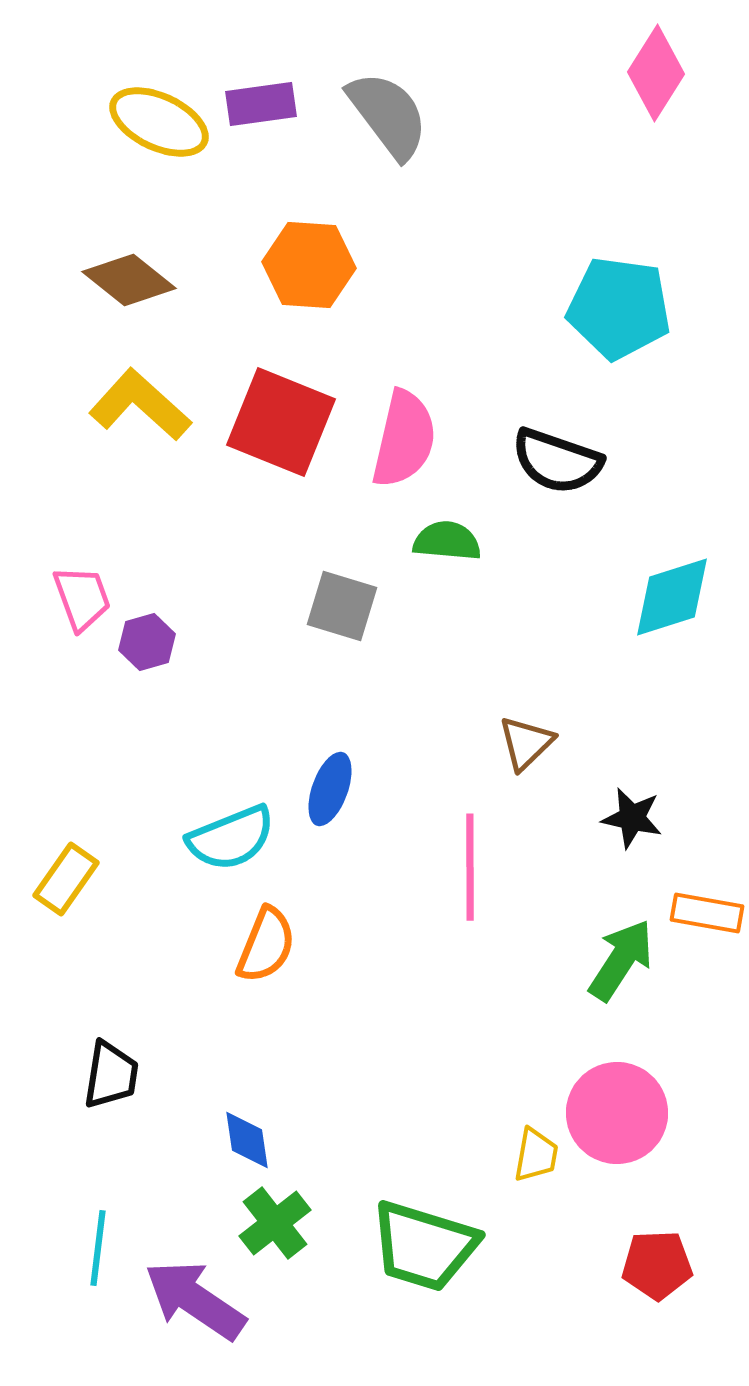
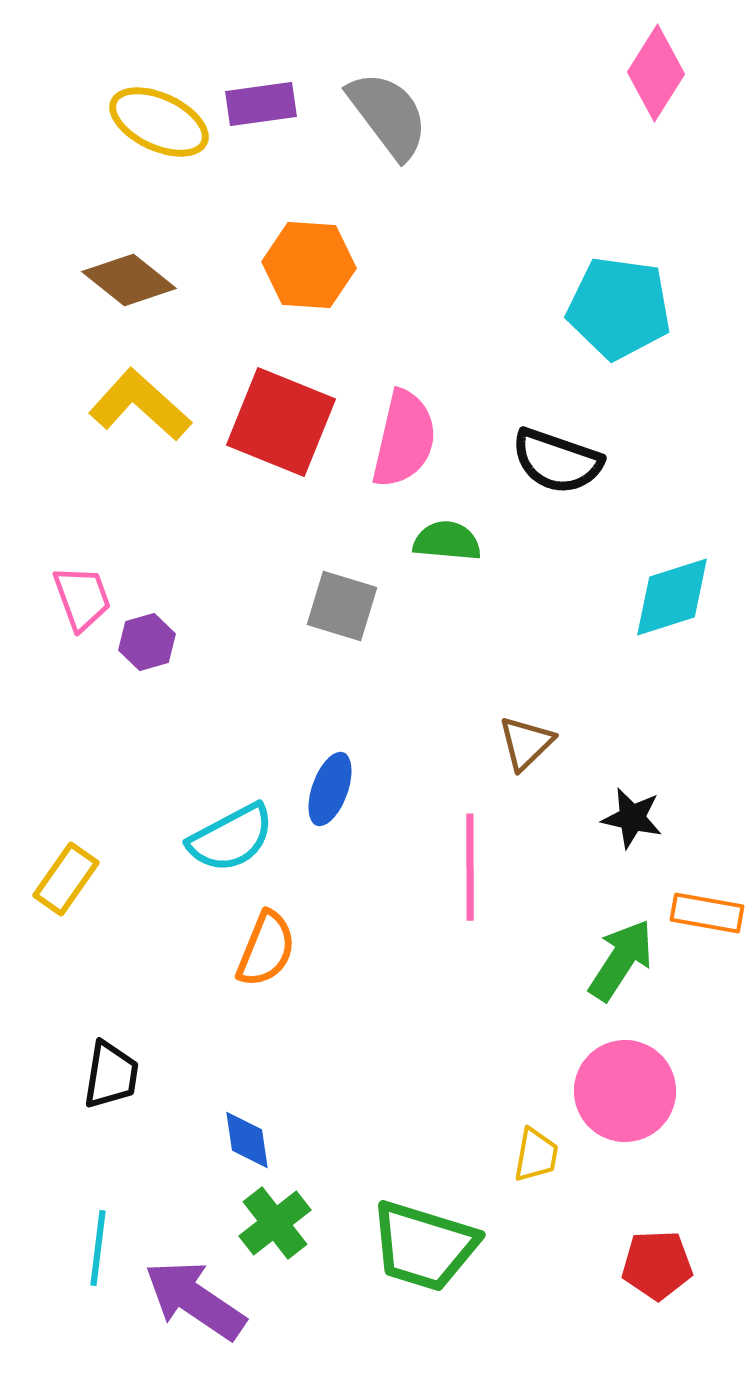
cyan semicircle: rotated 6 degrees counterclockwise
orange semicircle: moved 4 px down
pink circle: moved 8 px right, 22 px up
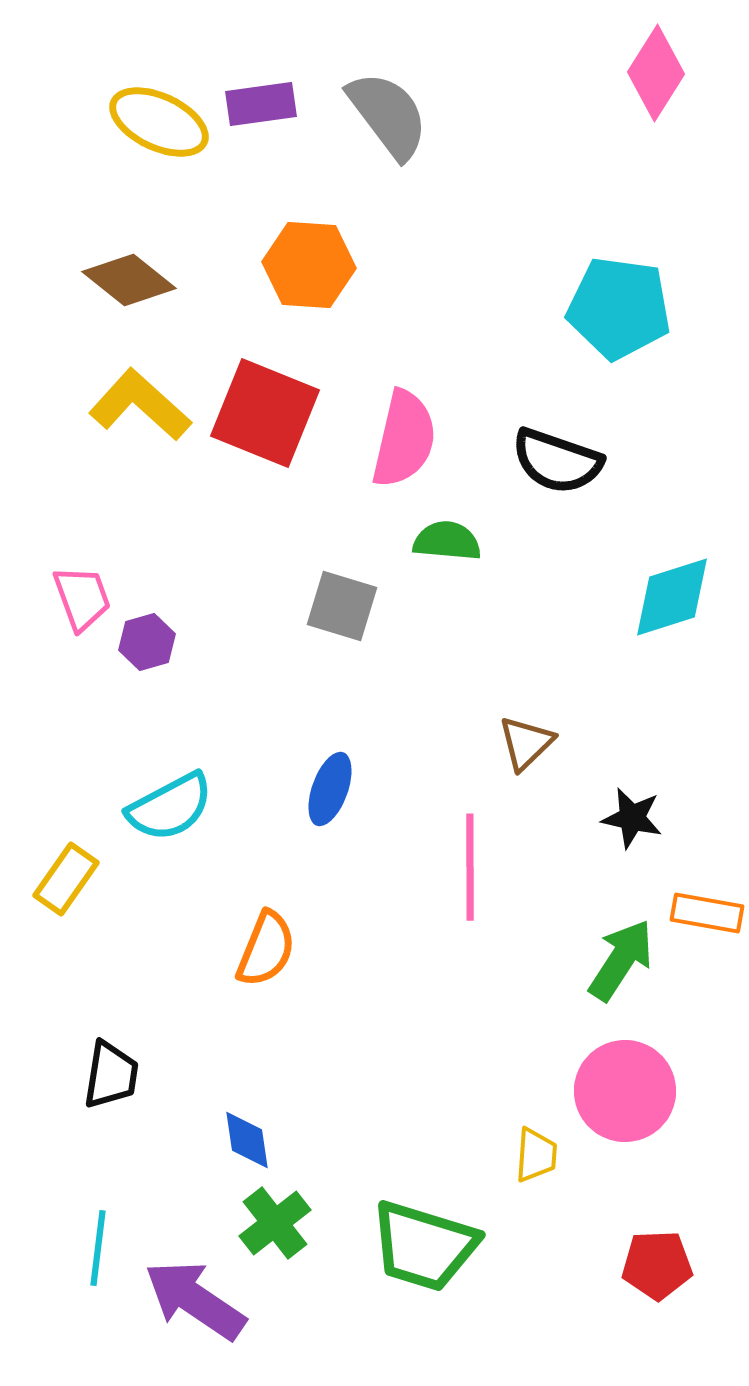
red square: moved 16 px left, 9 px up
cyan semicircle: moved 61 px left, 31 px up
yellow trapezoid: rotated 6 degrees counterclockwise
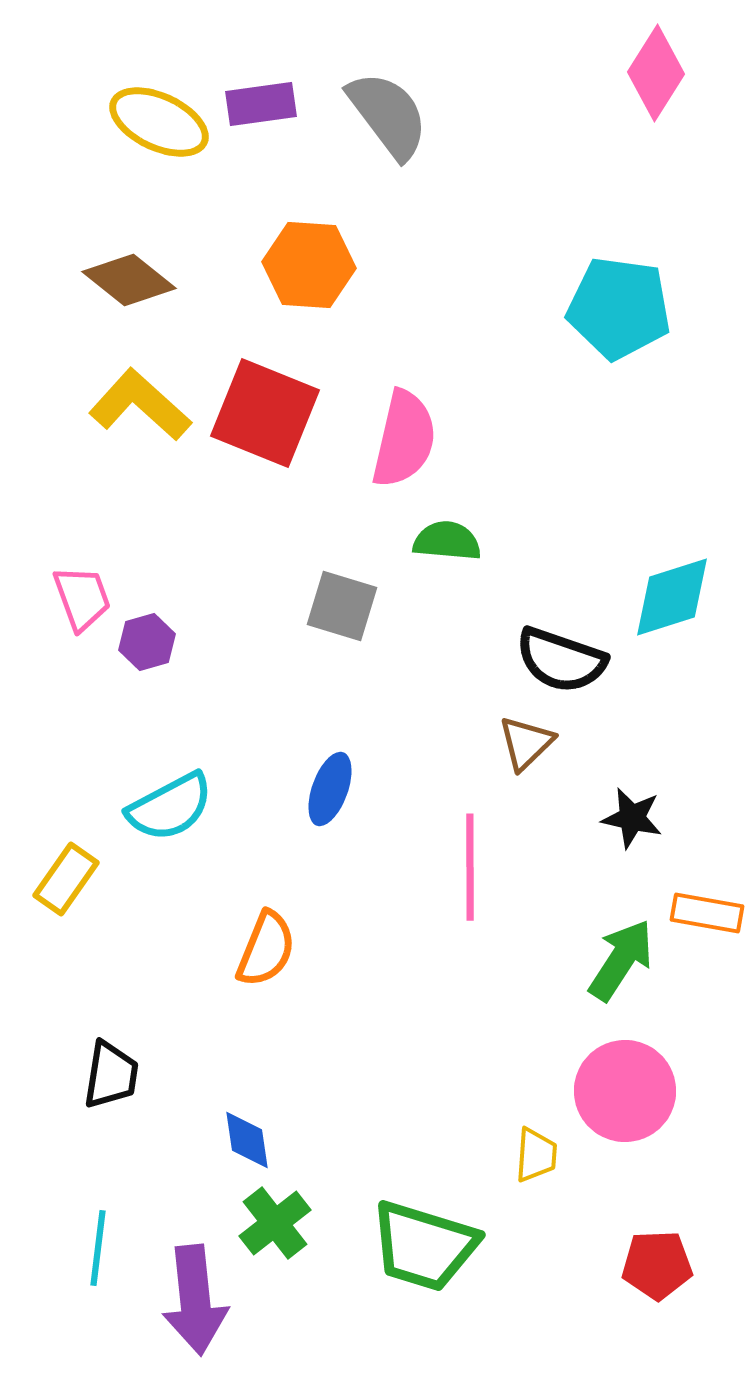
black semicircle: moved 4 px right, 199 px down
purple arrow: rotated 130 degrees counterclockwise
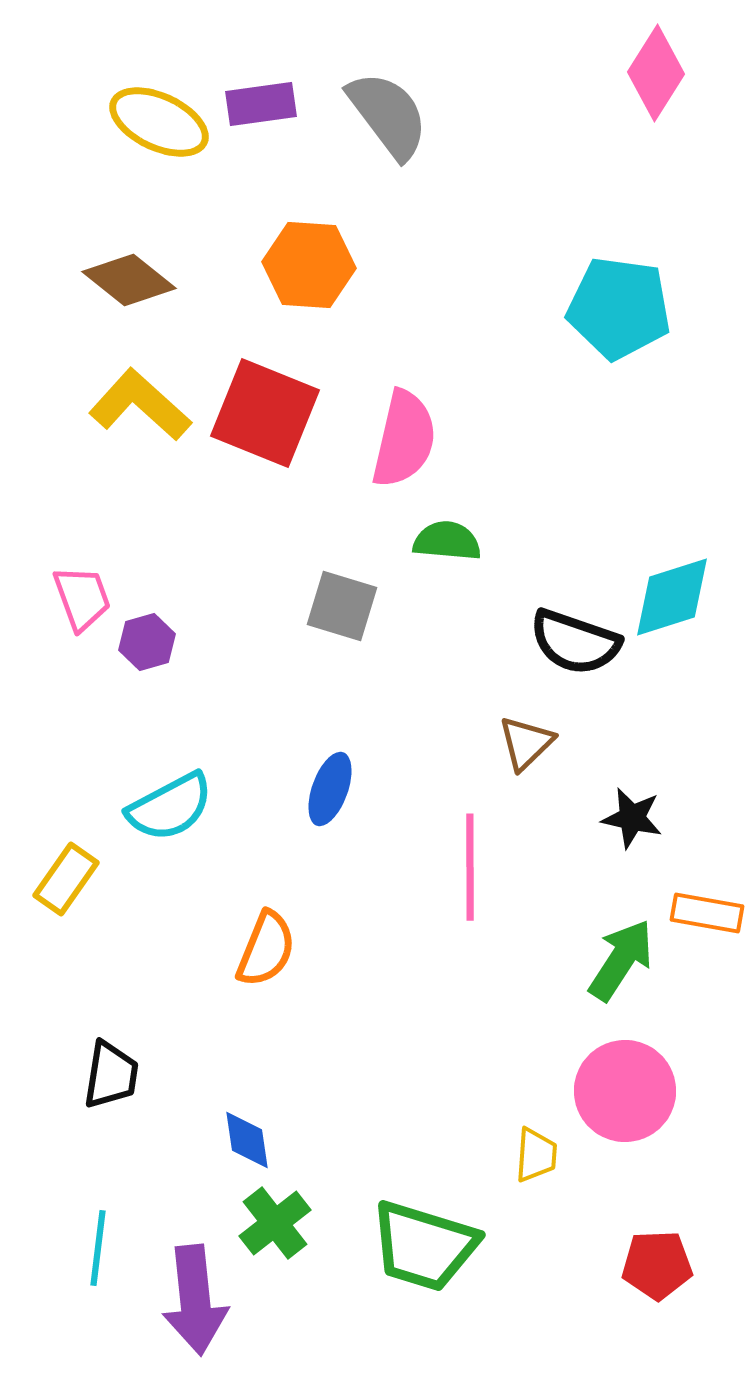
black semicircle: moved 14 px right, 18 px up
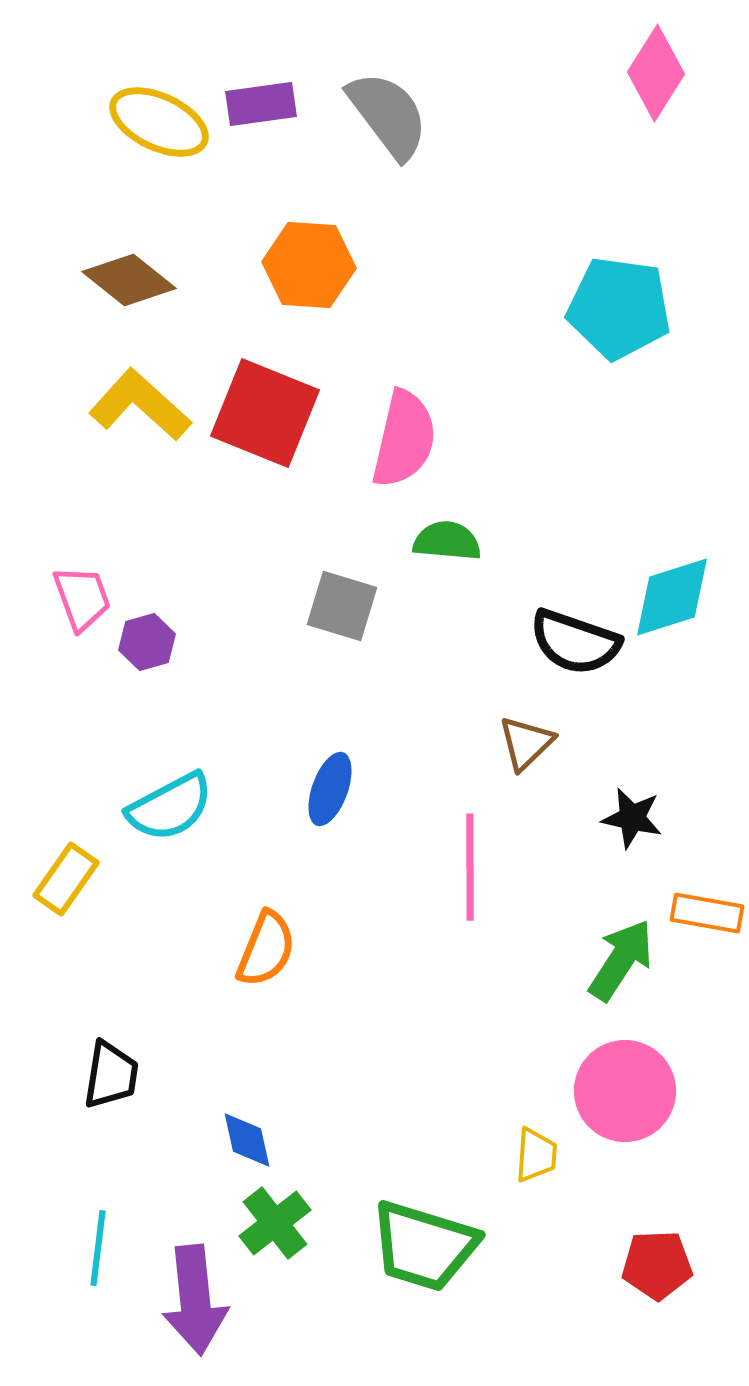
blue diamond: rotated 4 degrees counterclockwise
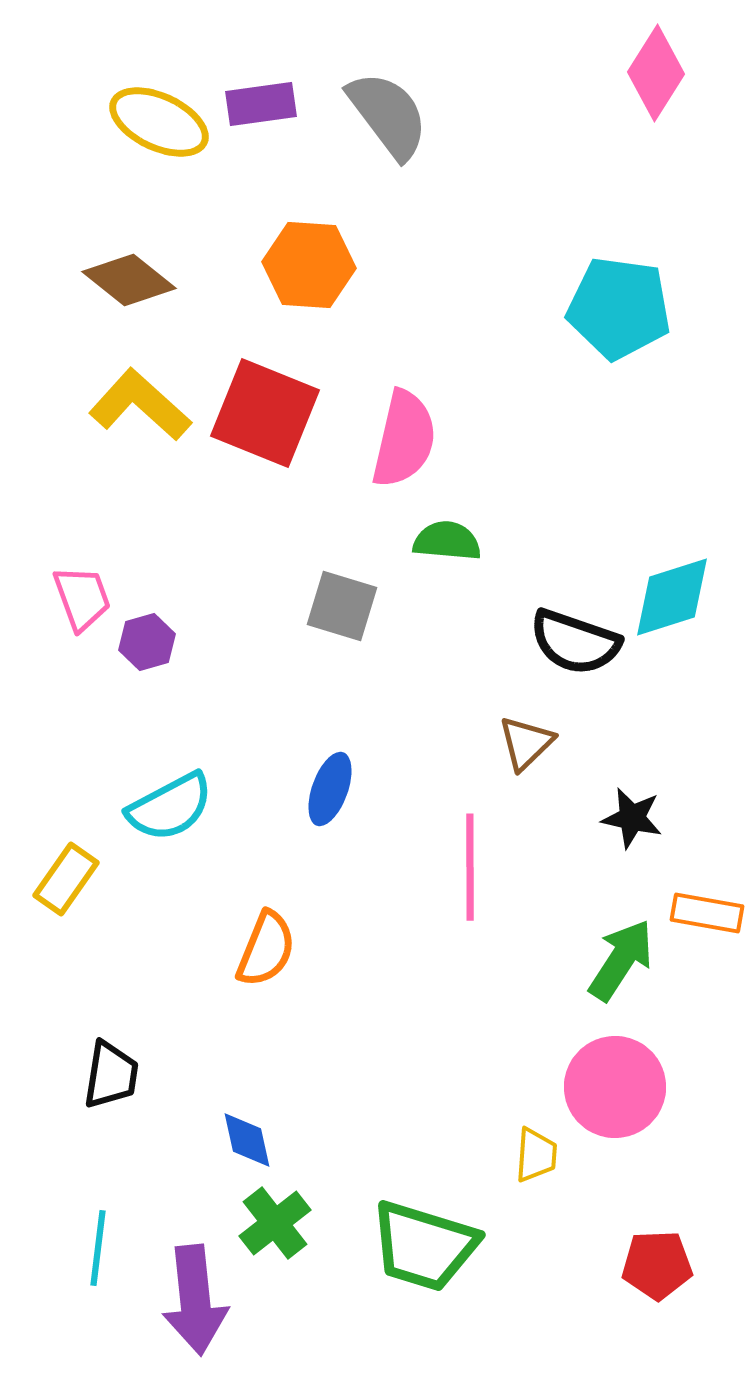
pink circle: moved 10 px left, 4 px up
